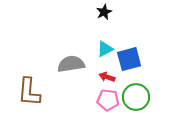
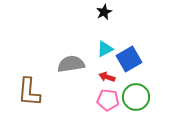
blue square: rotated 15 degrees counterclockwise
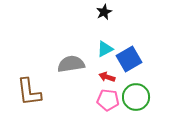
brown L-shape: rotated 12 degrees counterclockwise
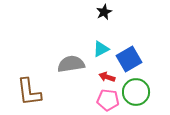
cyan triangle: moved 4 px left
green circle: moved 5 px up
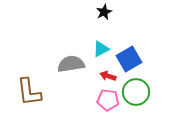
red arrow: moved 1 px right, 1 px up
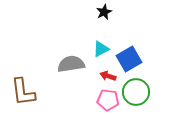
brown L-shape: moved 6 px left
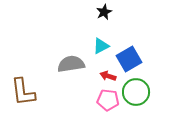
cyan triangle: moved 3 px up
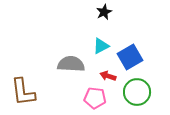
blue square: moved 1 px right, 2 px up
gray semicircle: rotated 12 degrees clockwise
green circle: moved 1 px right
pink pentagon: moved 13 px left, 2 px up
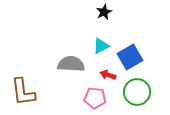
red arrow: moved 1 px up
